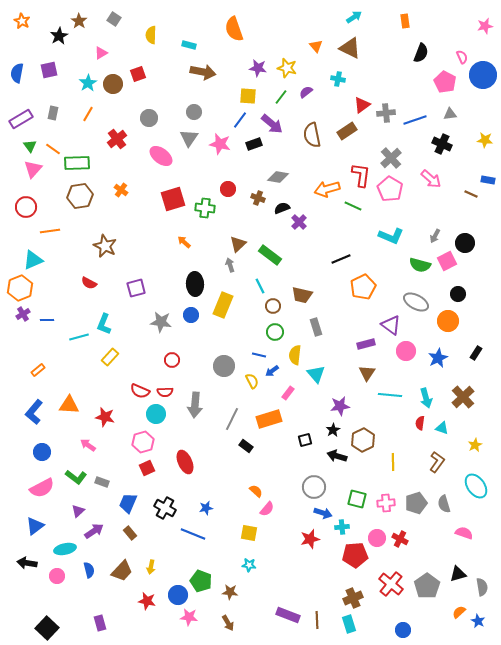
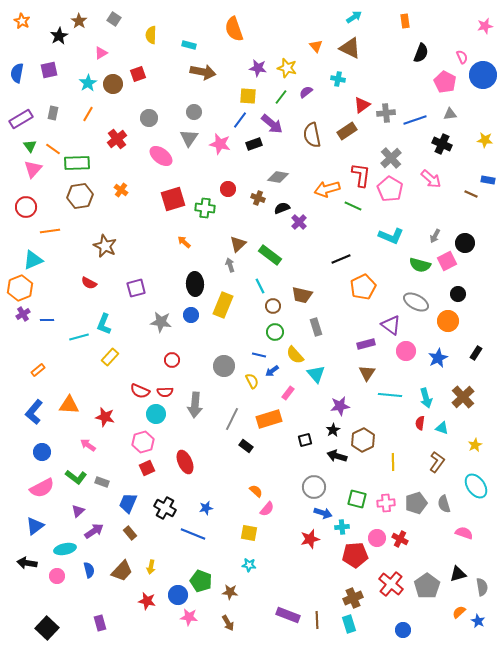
yellow semicircle at (295, 355): rotated 48 degrees counterclockwise
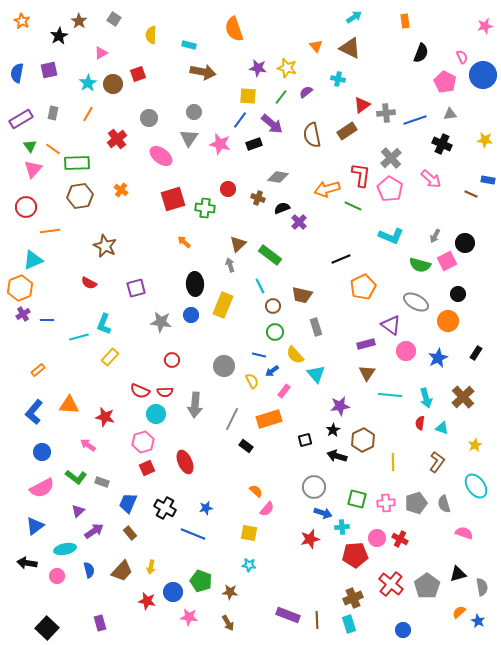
pink rectangle at (288, 393): moved 4 px left, 2 px up
blue circle at (178, 595): moved 5 px left, 3 px up
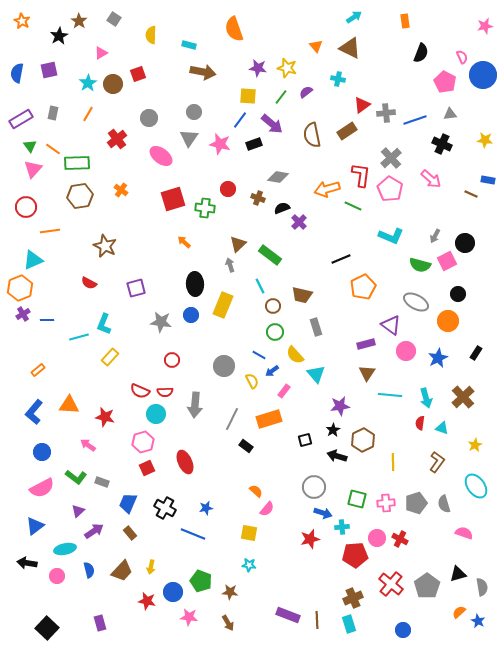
blue line at (259, 355): rotated 16 degrees clockwise
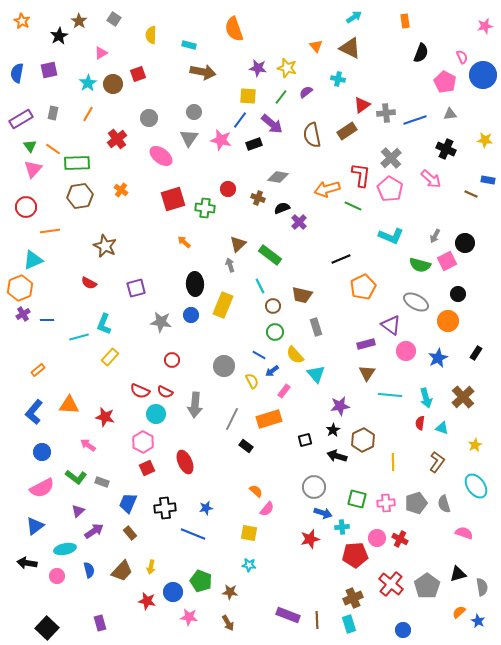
pink star at (220, 144): moved 1 px right, 4 px up
black cross at (442, 144): moved 4 px right, 5 px down
red semicircle at (165, 392): rotated 28 degrees clockwise
pink hexagon at (143, 442): rotated 15 degrees counterclockwise
black cross at (165, 508): rotated 35 degrees counterclockwise
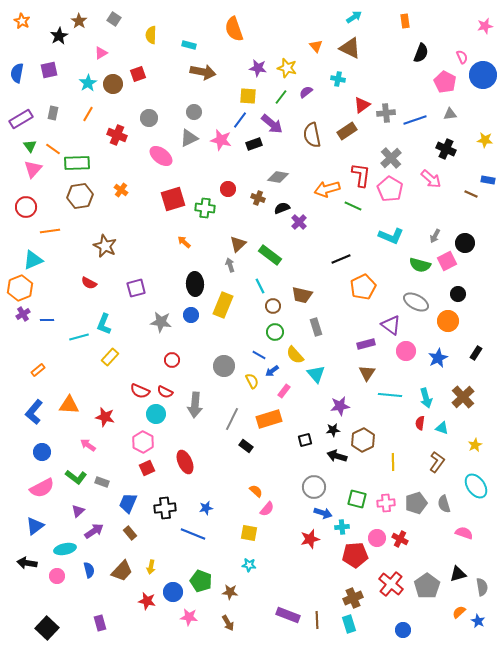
gray triangle at (189, 138): rotated 30 degrees clockwise
red cross at (117, 139): moved 4 px up; rotated 30 degrees counterclockwise
black star at (333, 430): rotated 24 degrees clockwise
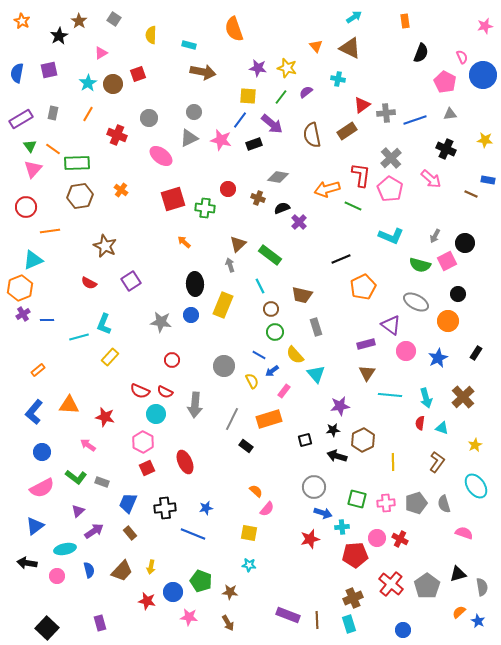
purple square at (136, 288): moved 5 px left, 7 px up; rotated 18 degrees counterclockwise
brown circle at (273, 306): moved 2 px left, 3 px down
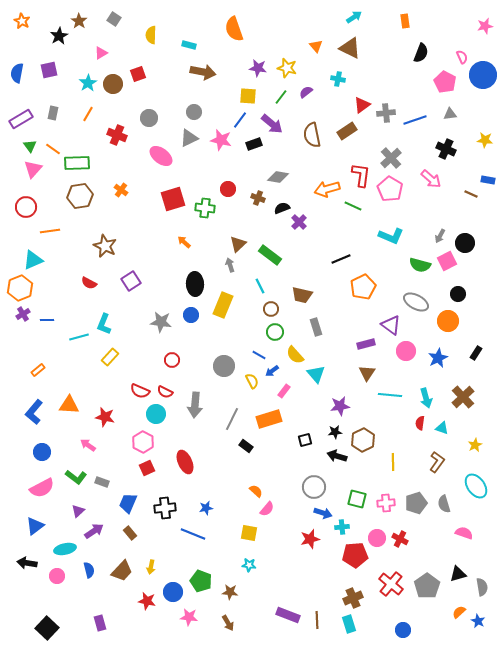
gray arrow at (435, 236): moved 5 px right
black star at (333, 430): moved 2 px right, 2 px down
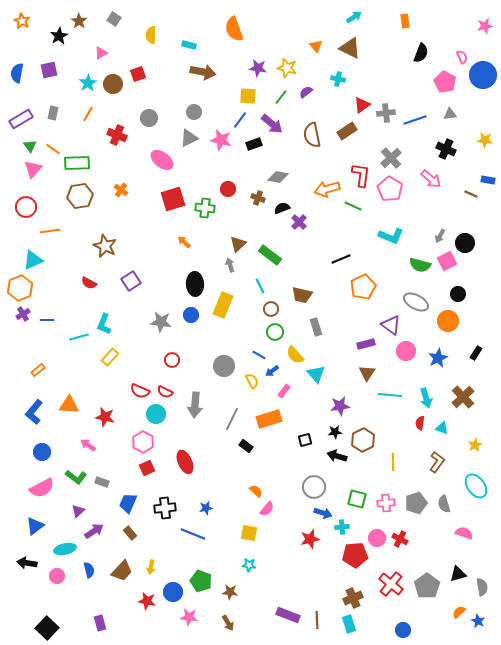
pink ellipse at (161, 156): moved 1 px right, 4 px down
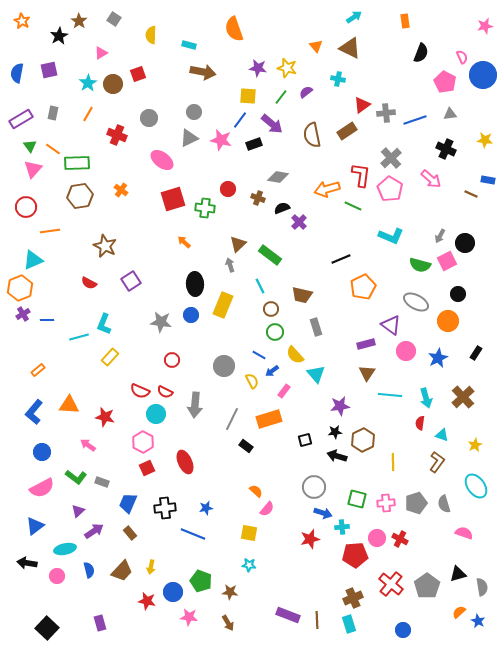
cyan triangle at (442, 428): moved 7 px down
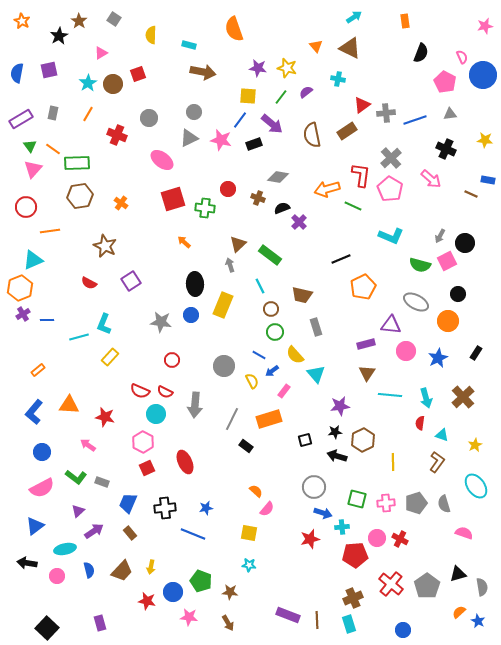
orange cross at (121, 190): moved 13 px down
purple triangle at (391, 325): rotated 30 degrees counterclockwise
